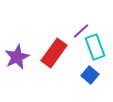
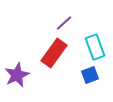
purple line: moved 17 px left, 8 px up
purple star: moved 18 px down
blue square: rotated 30 degrees clockwise
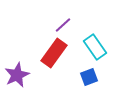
purple line: moved 1 px left, 2 px down
cyan rectangle: rotated 15 degrees counterclockwise
blue square: moved 1 px left, 2 px down
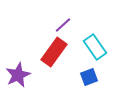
red rectangle: moved 1 px up
purple star: moved 1 px right
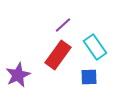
red rectangle: moved 4 px right, 3 px down
blue square: rotated 18 degrees clockwise
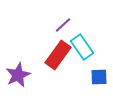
cyan rectangle: moved 13 px left
blue square: moved 10 px right
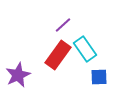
cyan rectangle: moved 3 px right, 2 px down
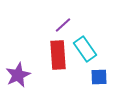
red rectangle: rotated 40 degrees counterclockwise
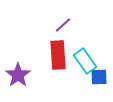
cyan rectangle: moved 12 px down
purple star: rotated 10 degrees counterclockwise
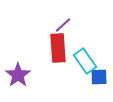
red rectangle: moved 7 px up
